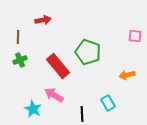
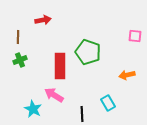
red rectangle: moved 2 px right; rotated 40 degrees clockwise
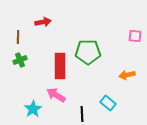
red arrow: moved 2 px down
green pentagon: rotated 20 degrees counterclockwise
pink arrow: moved 2 px right
cyan rectangle: rotated 21 degrees counterclockwise
cyan star: rotated 12 degrees clockwise
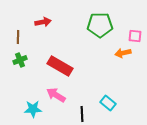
green pentagon: moved 12 px right, 27 px up
red rectangle: rotated 60 degrees counterclockwise
orange arrow: moved 4 px left, 22 px up
cyan star: rotated 30 degrees clockwise
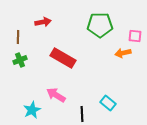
red rectangle: moved 3 px right, 8 px up
cyan star: moved 1 px left, 1 px down; rotated 24 degrees counterclockwise
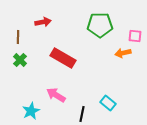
green cross: rotated 24 degrees counterclockwise
cyan star: moved 1 px left, 1 px down
black line: rotated 14 degrees clockwise
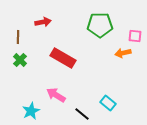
black line: rotated 63 degrees counterclockwise
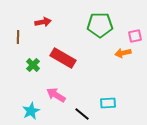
pink square: rotated 16 degrees counterclockwise
green cross: moved 13 px right, 5 px down
cyan rectangle: rotated 42 degrees counterclockwise
